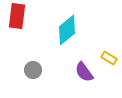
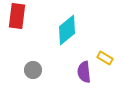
yellow rectangle: moved 4 px left
purple semicircle: rotated 30 degrees clockwise
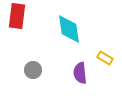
cyan diamond: moved 2 px right, 1 px up; rotated 60 degrees counterclockwise
purple semicircle: moved 4 px left, 1 px down
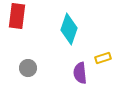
cyan diamond: rotated 28 degrees clockwise
yellow rectangle: moved 2 px left; rotated 49 degrees counterclockwise
gray circle: moved 5 px left, 2 px up
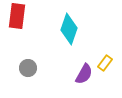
yellow rectangle: moved 2 px right, 5 px down; rotated 35 degrees counterclockwise
purple semicircle: moved 4 px right, 1 px down; rotated 145 degrees counterclockwise
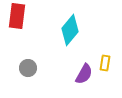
cyan diamond: moved 1 px right, 1 px down; rotated 20 degrees clockwise
yellow rectangle: rotated 28 degrees counterclockwise
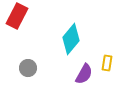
red rectangle: rotated 20 degrees clockwise
cyan diamond: moved 1 px right, 9 px down
yellow rectangle: moved 2 px right
